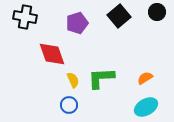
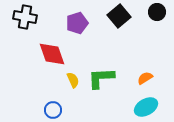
blue circle: moved 16 px left, 5 px down
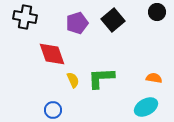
black square: moved 6 px left, 4 px down
orange semicircle: moved 9 px right; rotated 42 degrees clockwise
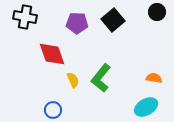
purple pentagon: rotated 20 degrees clockwise
green L-shape: rotated 48 degrees counterclockwise
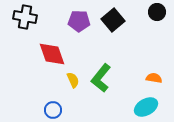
purple pentagon: moved 2 px right, 2 px up
